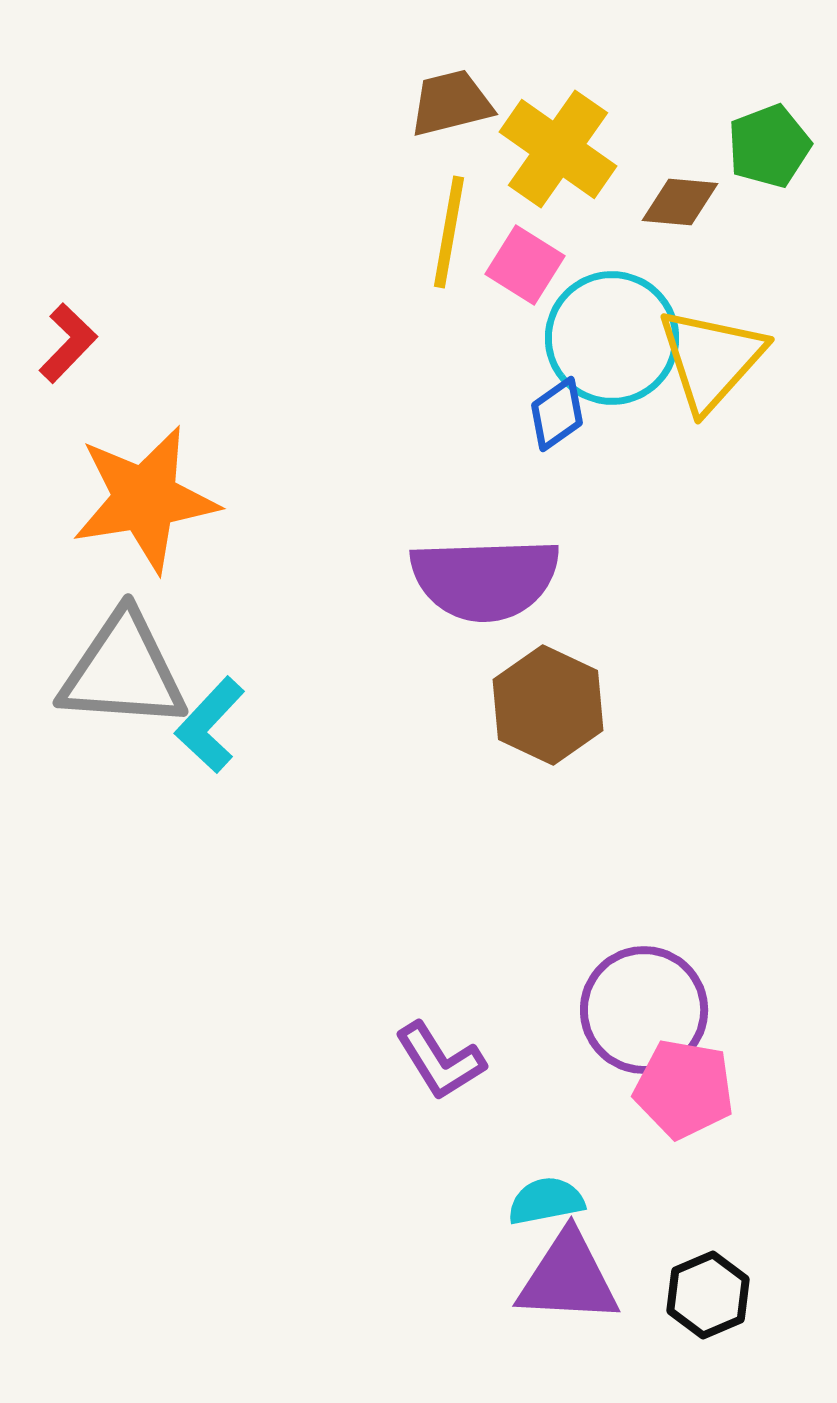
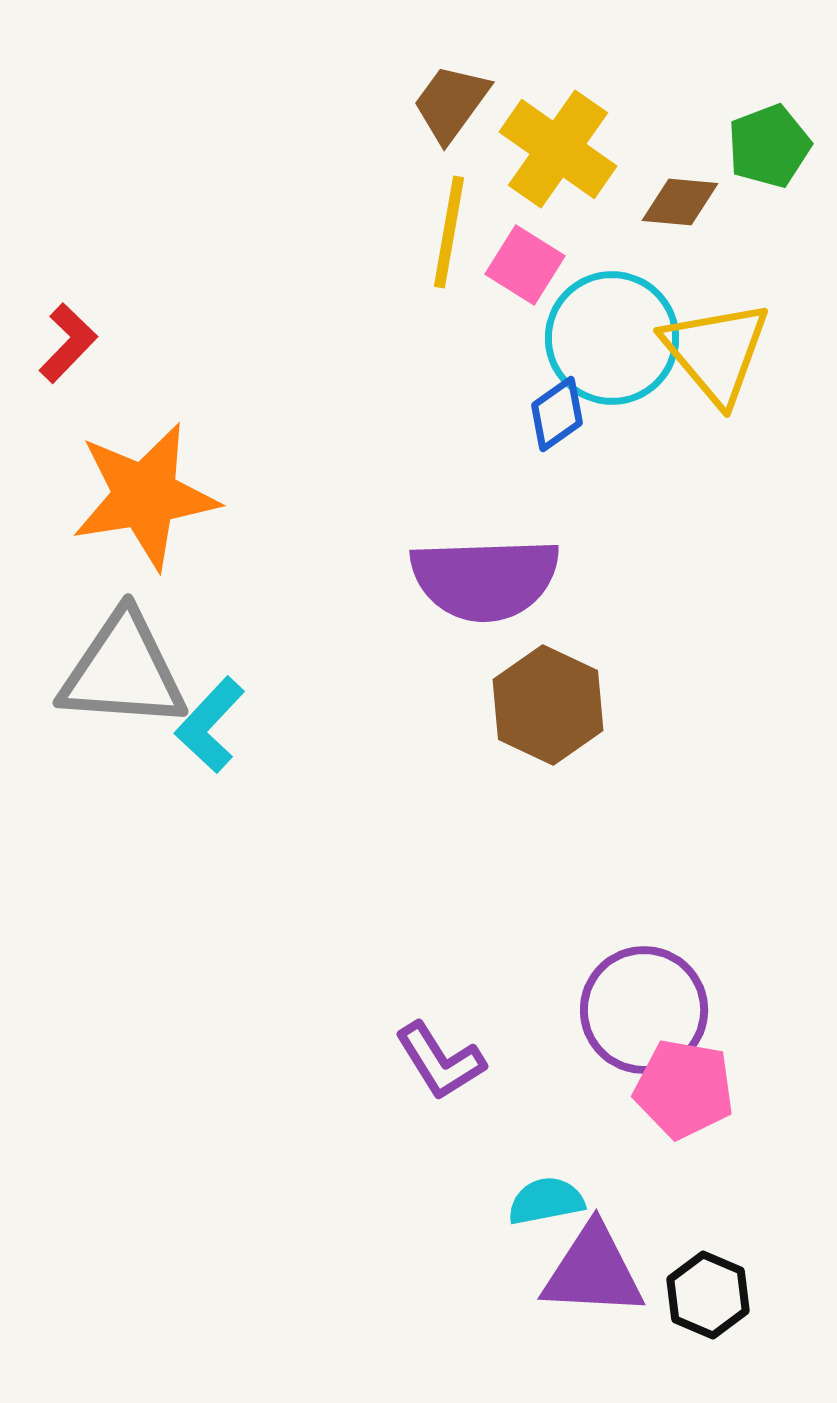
brown trapezoid: rotated 40 degrees counterclockwise
yellow triangle: moved 5 px right, 7 px up; rotated 22 degrees counterclockwise
orange star: moved 3 px up
purple triangle: moved 25 px right, 7 px up
black hexagon: rotated 14 degrees counterclockwise
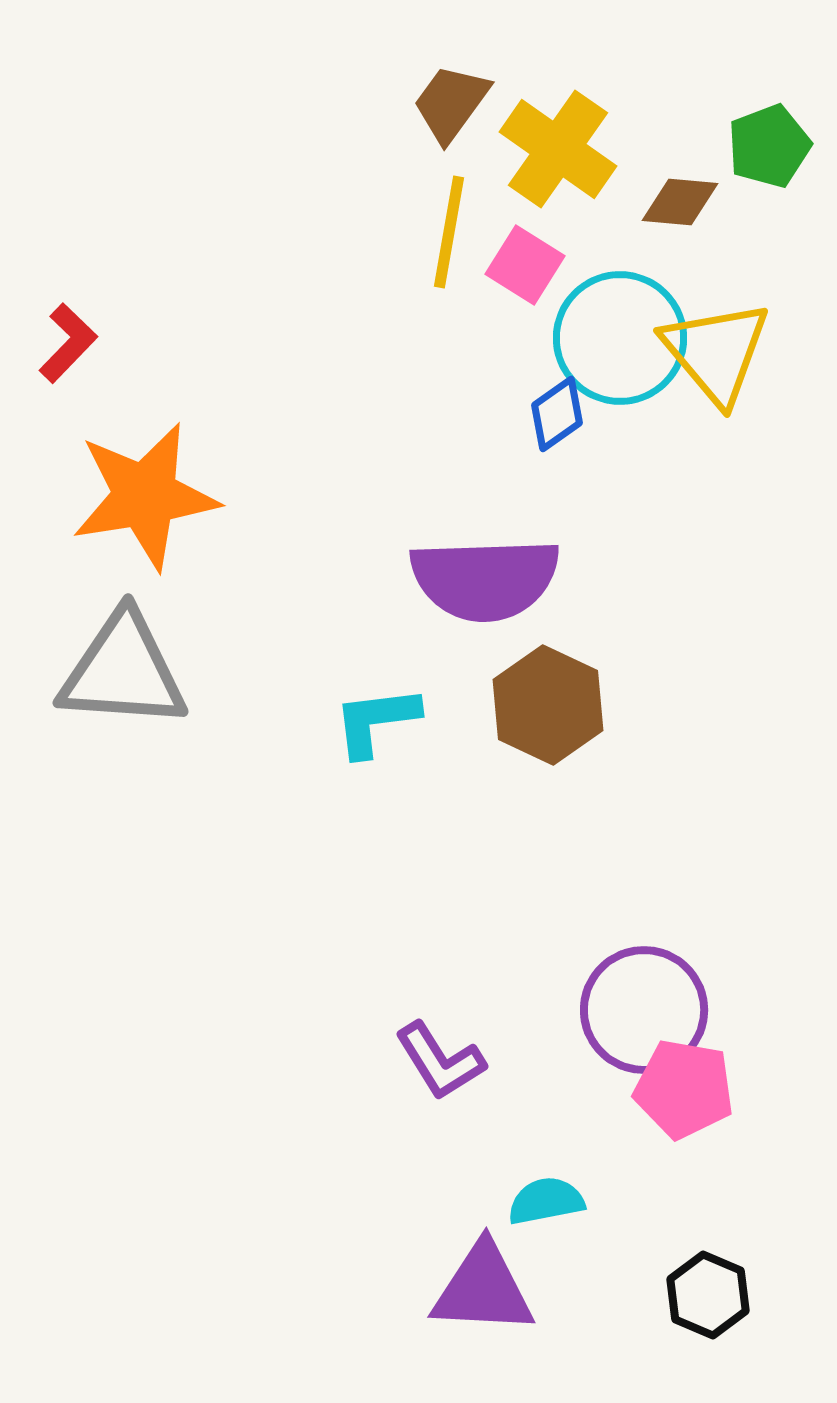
cyan circle: moved 8 px right
cyan L-shape: moved 166 px right, 4 px up; rotated 40 degrees clockwise
purple triangle: moved 110 px left, 18 px down
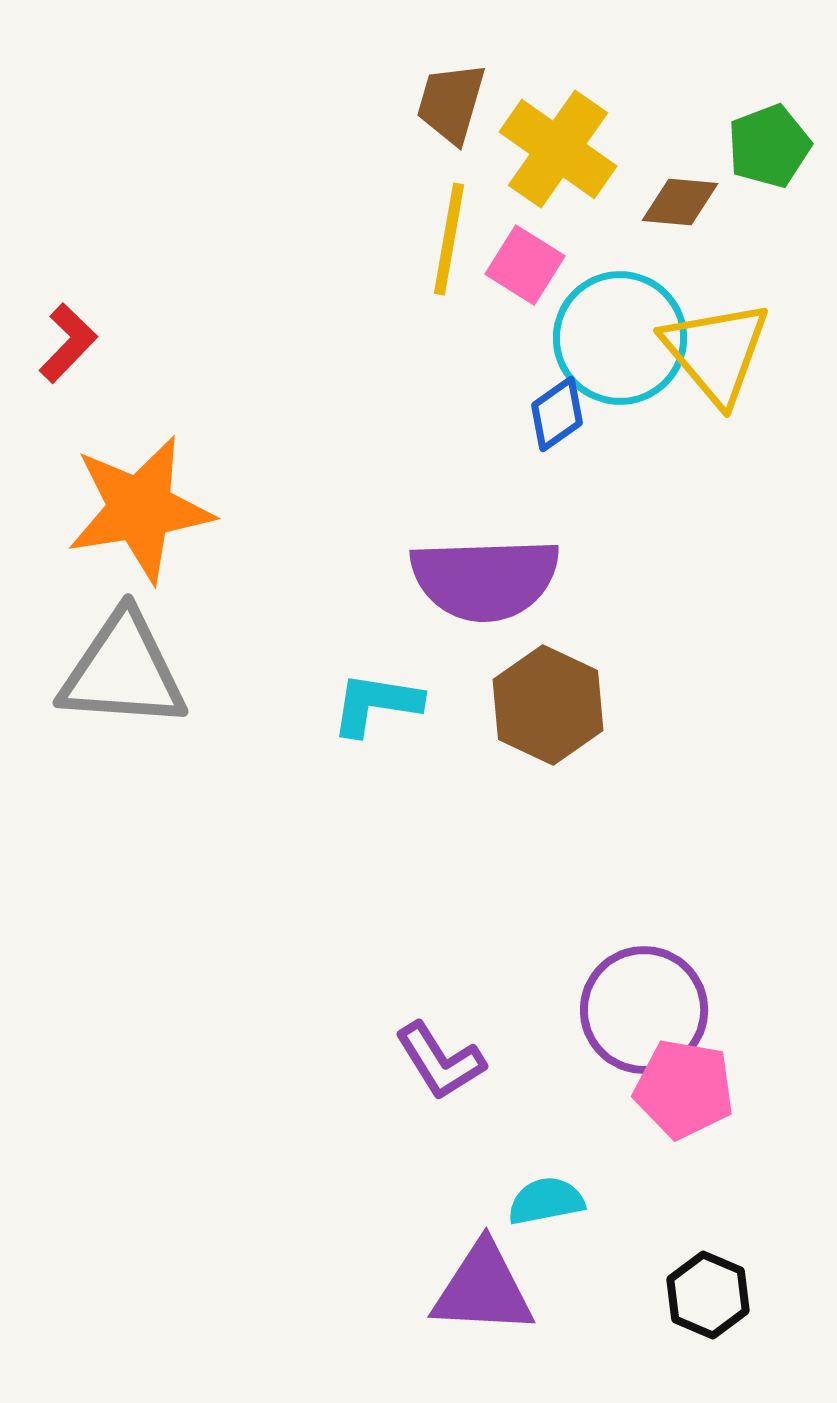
brown trapezoid: rotated 20 degrees counterclockwise
yellow line: moved 7 px down
orange star: moved 5 px left, 13 px down
cyan L-shape: moved 17 px up; rotated 16 degrees clockwise
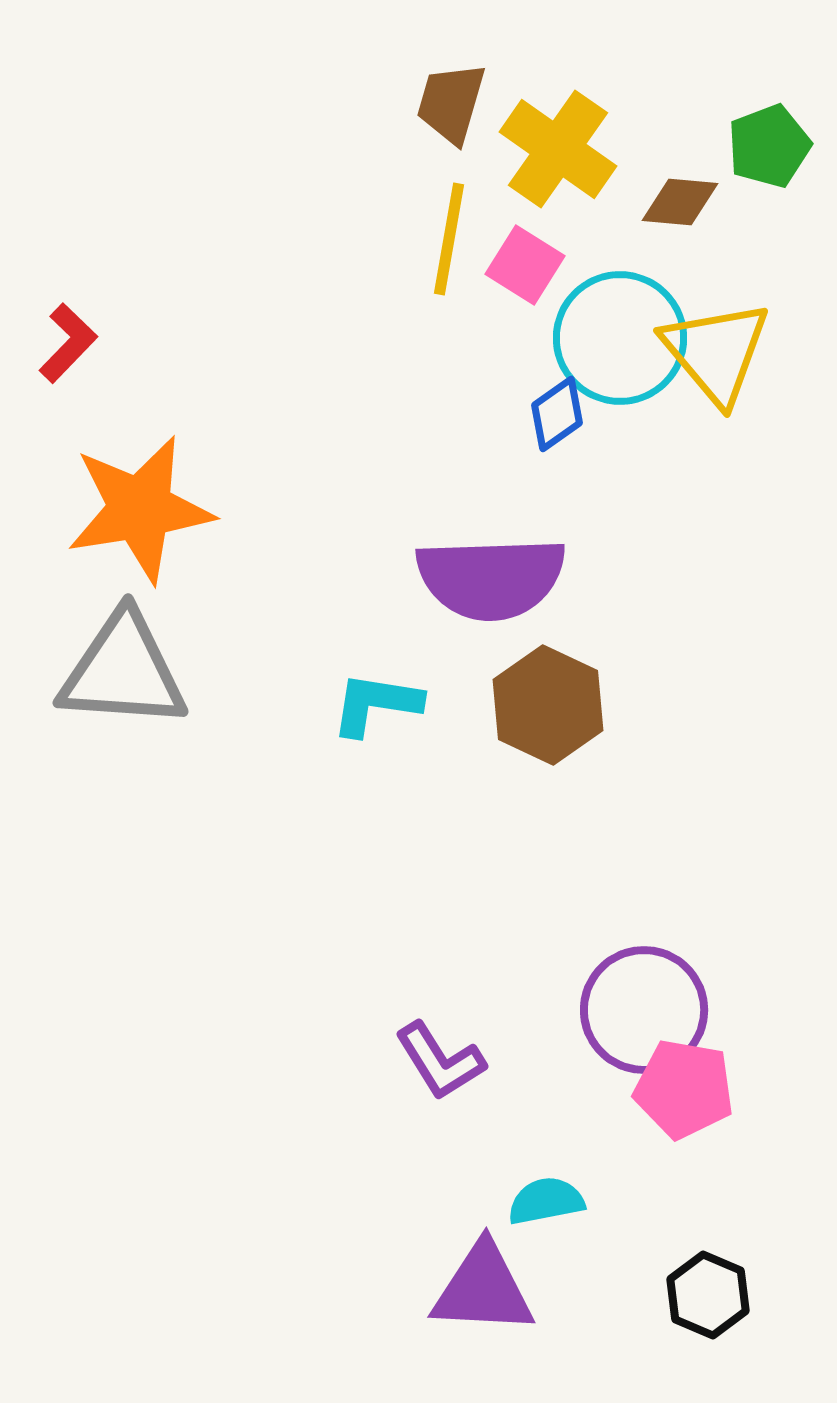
purple semicircle: moved 6 px right, 1 px up
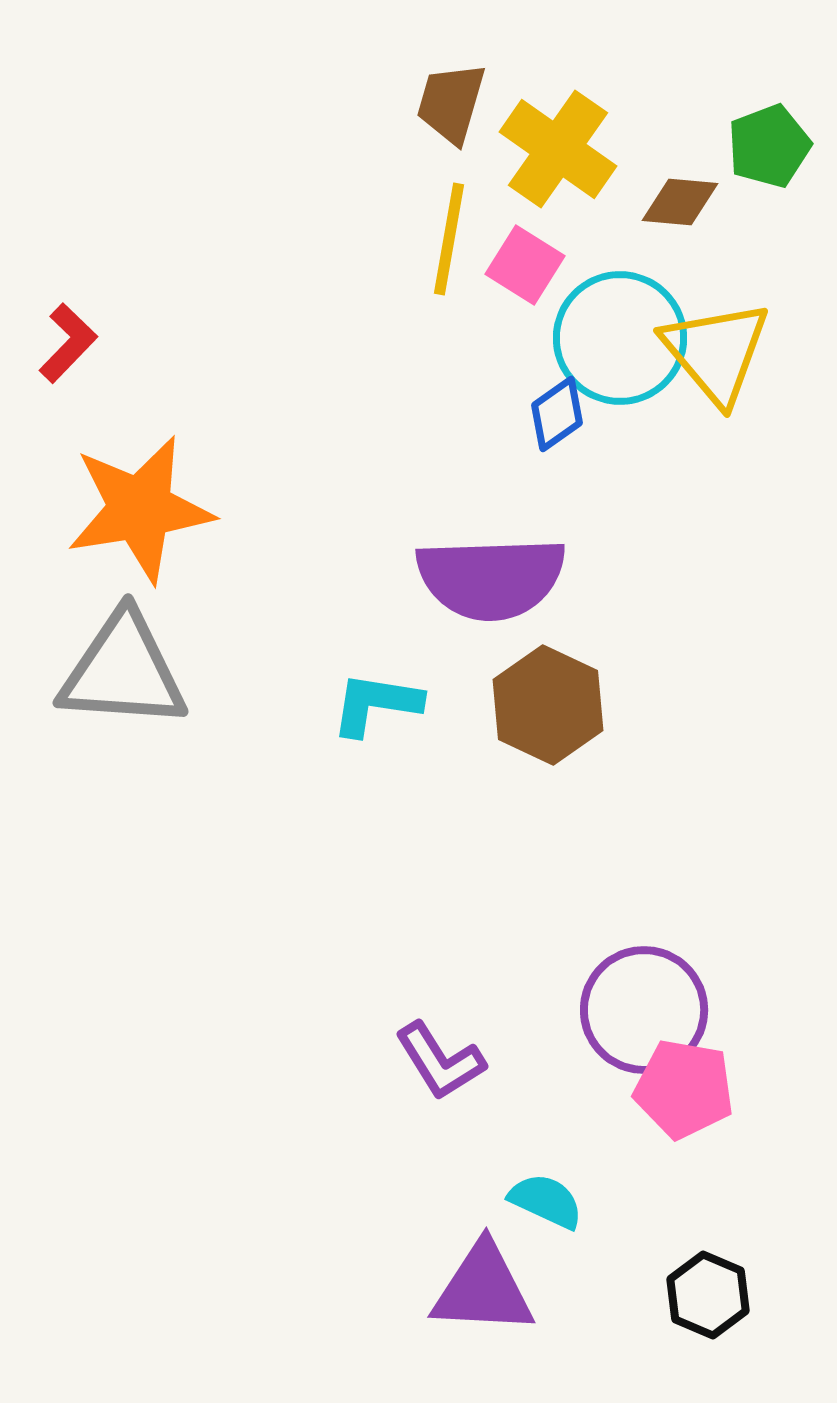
cyan semicircle: rotated 36 degrees clockwise
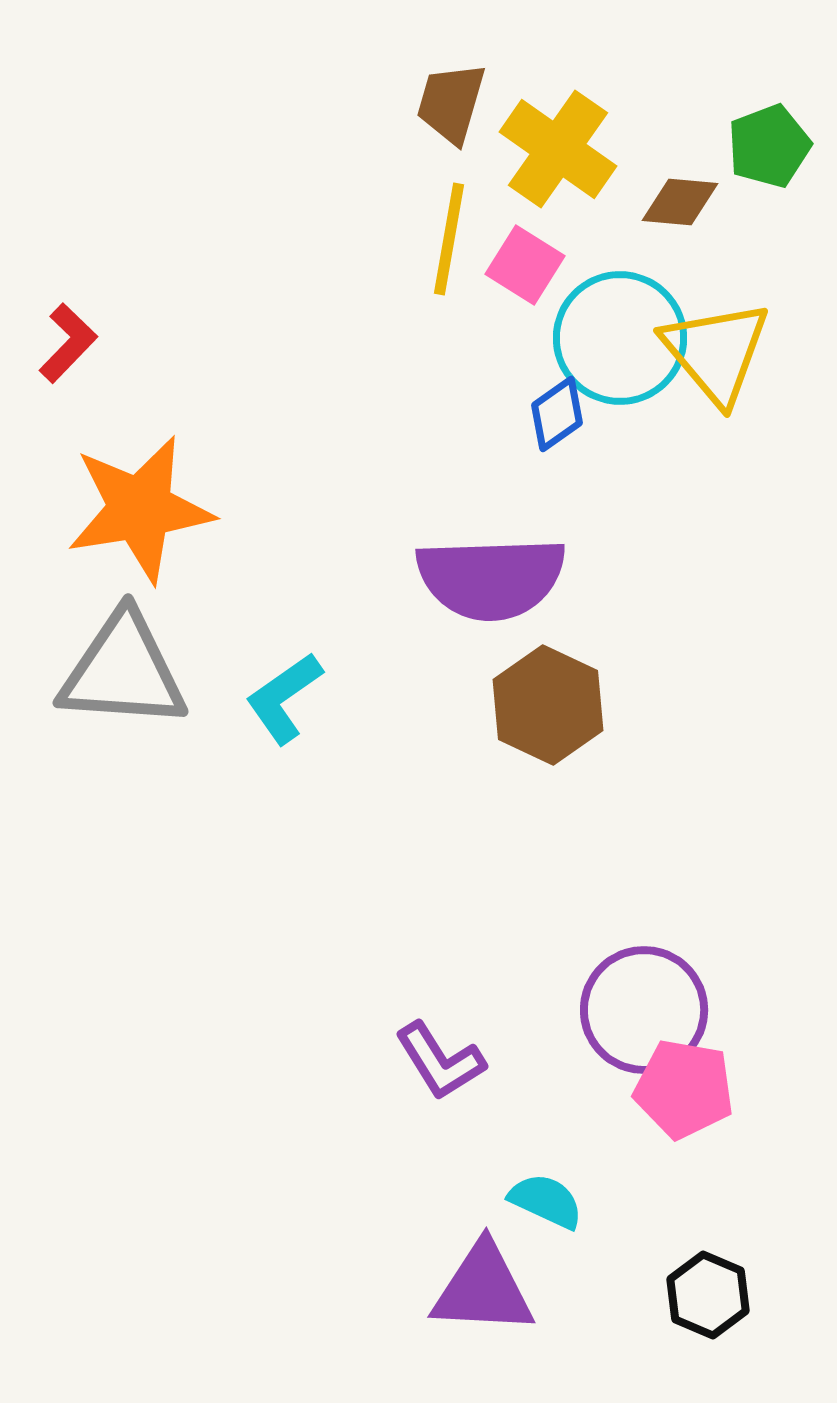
cyan L-shape: moved 92 px left, 6 px up; rotated 44 degrees counterclockwise
